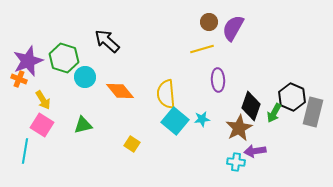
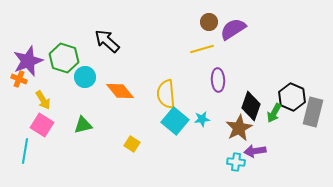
purple semicircle: moved 1 px down; rotated 28 degrees clockwise
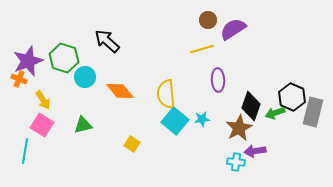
brown circle: moved 1 px left, 2 px up
green arrow: moved 1 px right; rotated 42 degrees clockwise
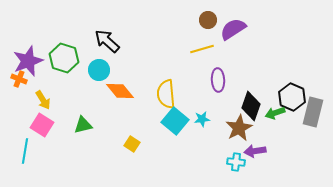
cyan circle: moved 14 px right, 7 px up
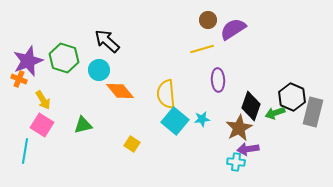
purple arrow: moved 7 px left, 2 px up
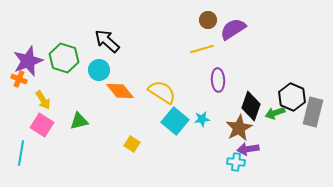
yellow semicircle: moved 4 px left, 2 px up; rotated 128 degrees clockwise
green triangle: moved 4 px left, 4 px up
cyan line: moved 4 px left, 2 px down
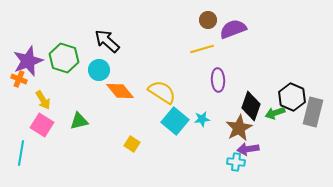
purple semicircle: rotated 12 degrees clockwise
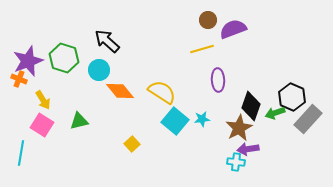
gray rectangle: moved 5 px left, 7 px down; rotated 28 degrees clockwise
yellow square: rotated 14 degrees clockwise
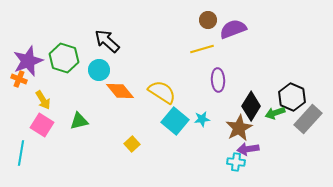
black diamond: rotated 12 degrees clockwise
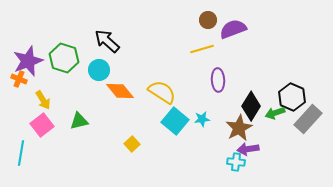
pink square: rotated 20 degrees clockwise
